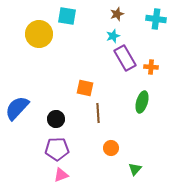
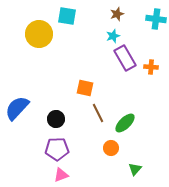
green ellipse: moved 17 px left, 21 px down; rotated 30 degrees clockwise
brown line: rotated 24 degrees counterclockwise
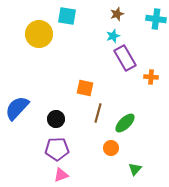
orange cross: moved 10 px down
brown line: rotated 42 degrees clockwise
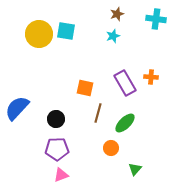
cyan square: moved 1 px left, 15 px down
purple rectangle: moved 25 px down
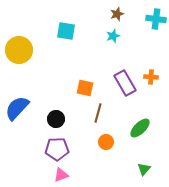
yellow circle: moved 20 px left, 16 px down
green ellipse: moved 15 px right, 5 px down
orange circle: moved 5 px left, 6 px up
green triangle: moved 9 px right
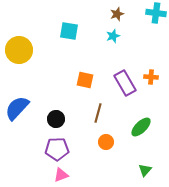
cyan cross: moved 6 px up
cyan square: moved 3 px right
orange square: moved 8 px up
green ellipse: moved 1 px right, 1 px up
green triangle: moved 1 px right, 1 px down
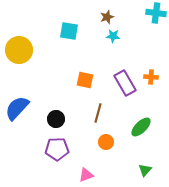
brown star: moved 10 px left, 3 px down
cyan star: rotated 24 degrees clockwise
pink triangle: moved 25 px right
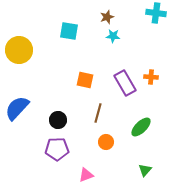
black circle: moved 2 px right, 1 px down
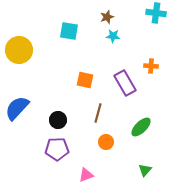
orange cross: moved 11 px up
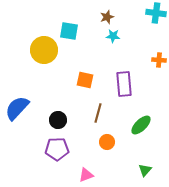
yellow circle: moved 25 px right
orange cross: moved 8 px right, 6 px up
purple rectangle: moved 1 px left, 1 px down; rotated 25 degrees clockwise
green ellipse: moved 2 px up
orange circle: moved 1 px right
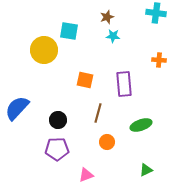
green ellipse: rotated 25 degrees clockwise
green triangle: moved 1 px right; rotated 24 degrees clockwise
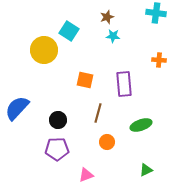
cyan square: rotated 24 degrees clockwise
